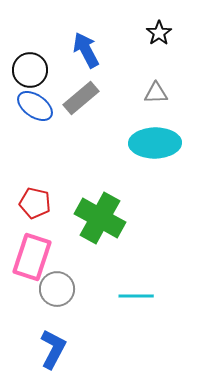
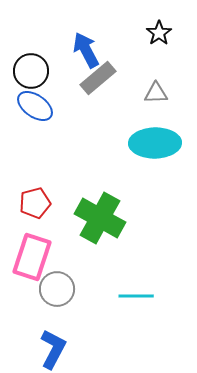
black circle: moved 1 px right, 1 px down
gray rectangle: moved 17 px right, 20 px up
red pentagon: rotated 28 degrees counterclockwise
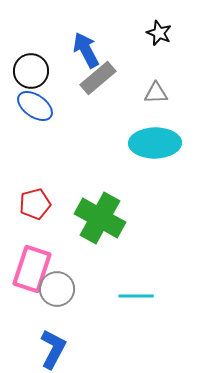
black star: rotated 15 degrees counterclockwise
red pentagon: moved 1 px down
pink rectangle: moved 12 px down
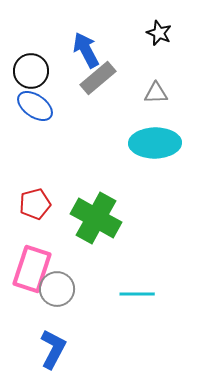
green cross: moved 4 px left
cyan line: moved 1 px right, 2 px up
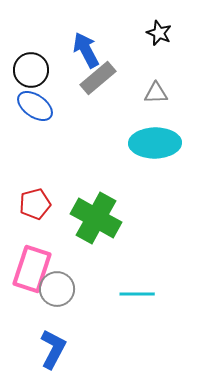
black circle: moved 1 px up
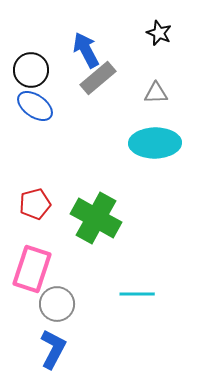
gray circle: moved 15 px down
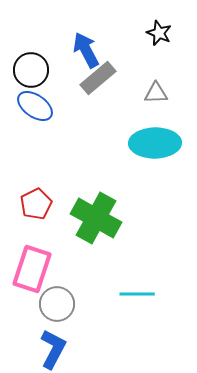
red pentagon: moved 1 px right; rotated 12 degrees counterclockwise
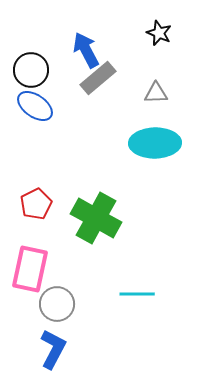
pink rectangle: moved 2 px left; rotated 6 degrees counterclockwise
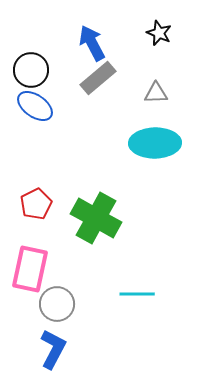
blue arrow: moved 6 px right, 7 px up
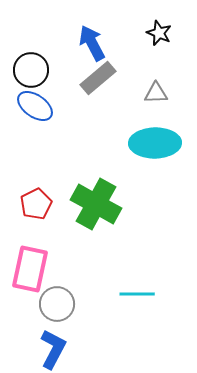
green cross: moved 14 px up
